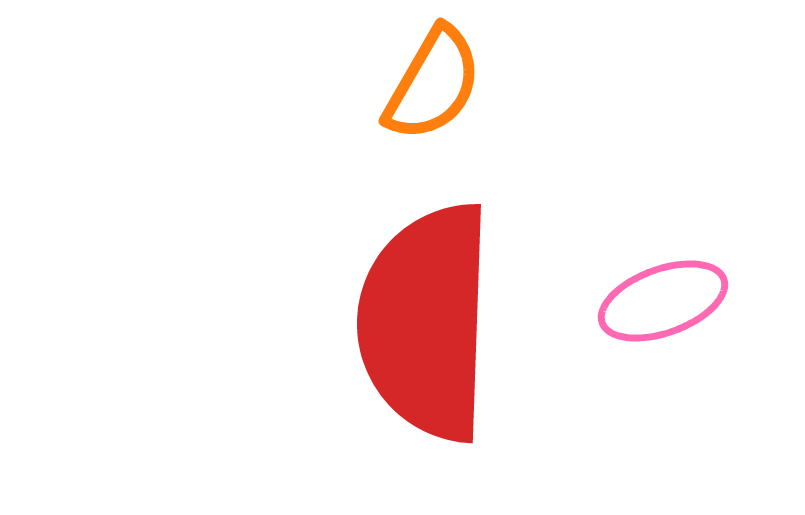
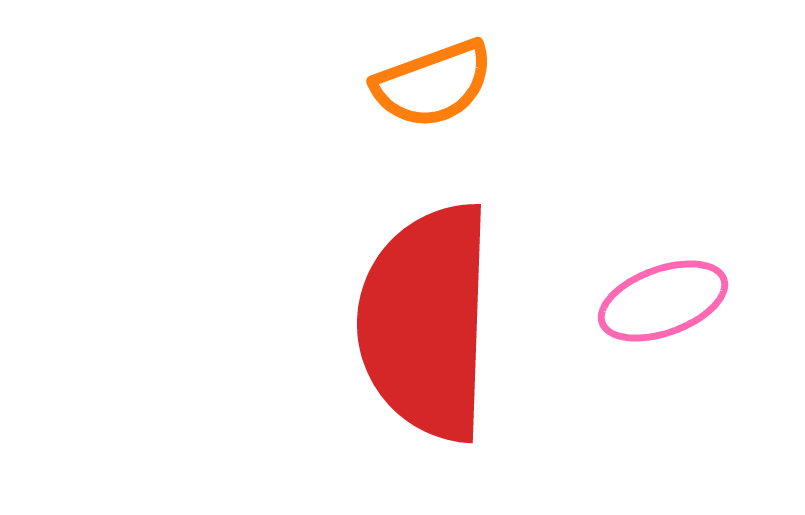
orange semicircle: rotated 40 degrees clockwise
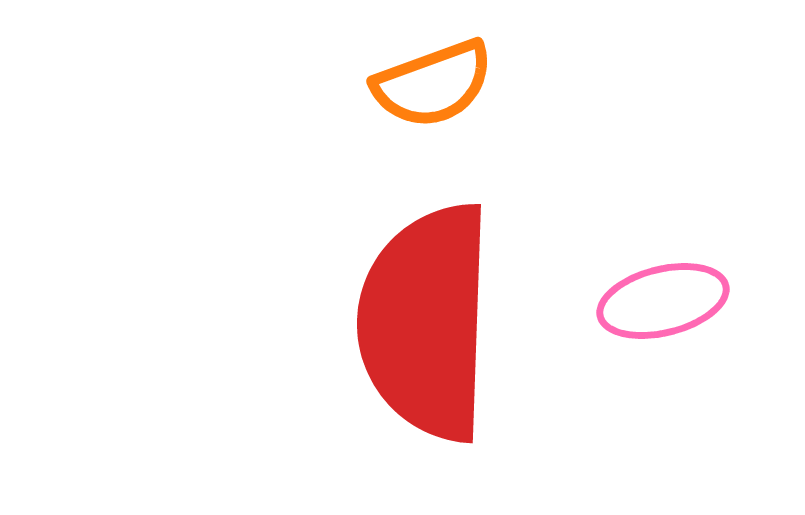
pink ellipse: rotated 6 degrees clockwise
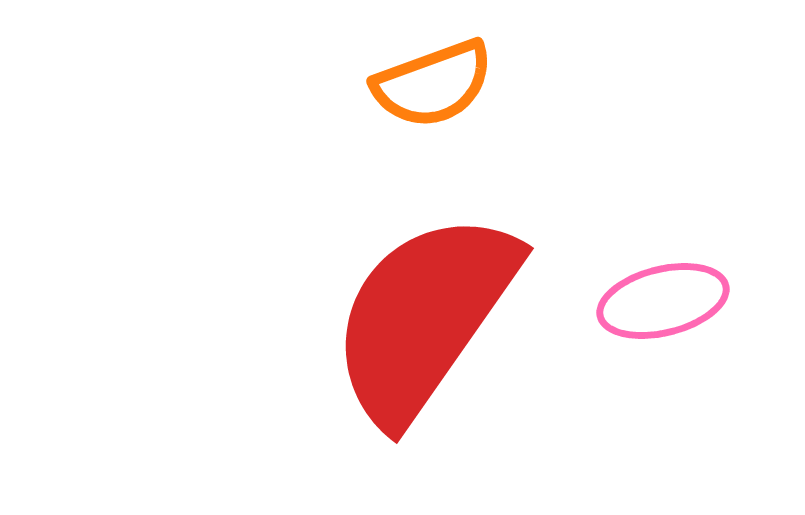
red semicircle: moved 2 px left, 5 px up; rotated 33 degrees clockwise
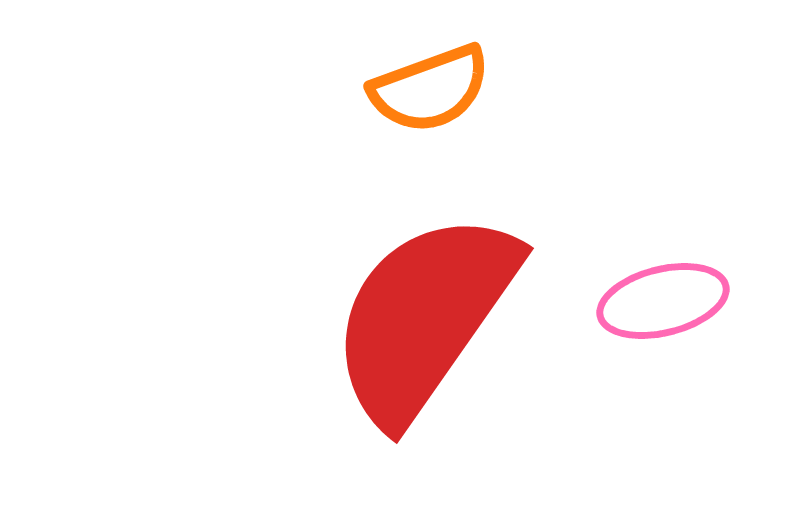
orange semicircle: moved 3 px left, 5 px down
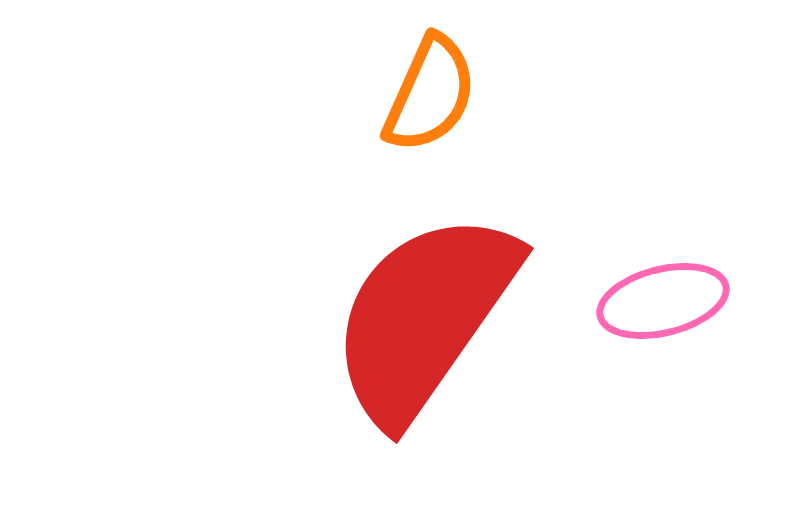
orange semicircle: moved 5 px down; rotated 46 degrees counterclockwise
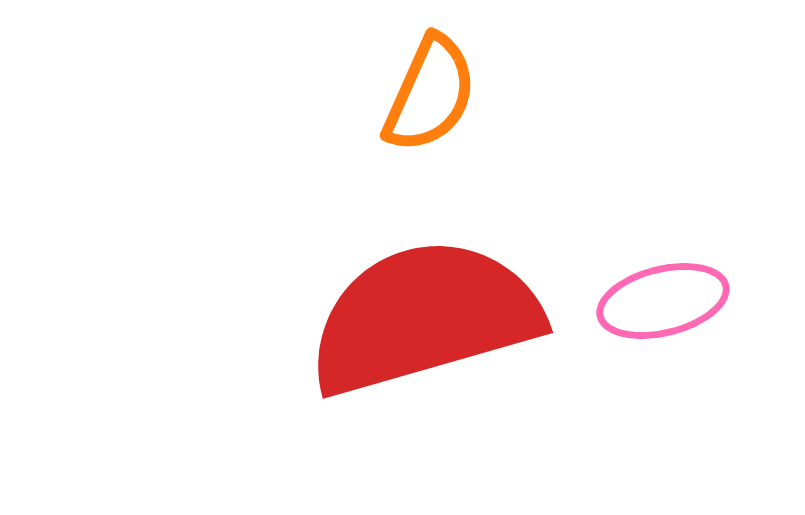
red semicircle: rotated 39 degrees clockwise
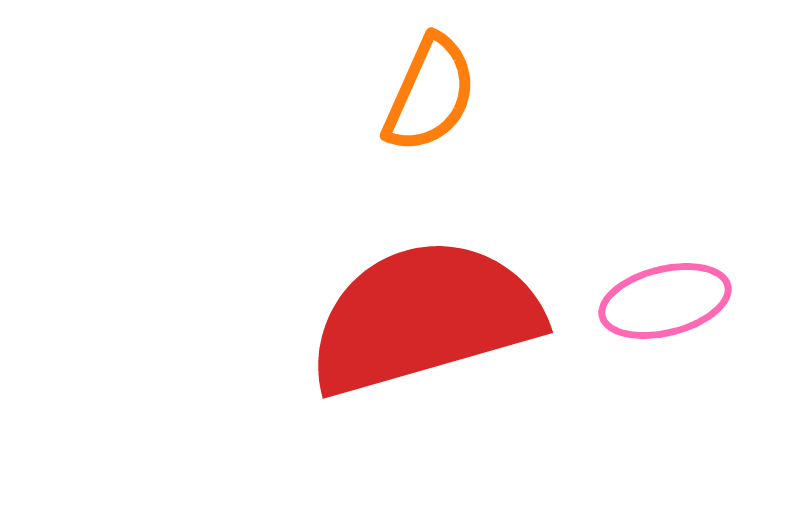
pink ellipse: moved 2 px right
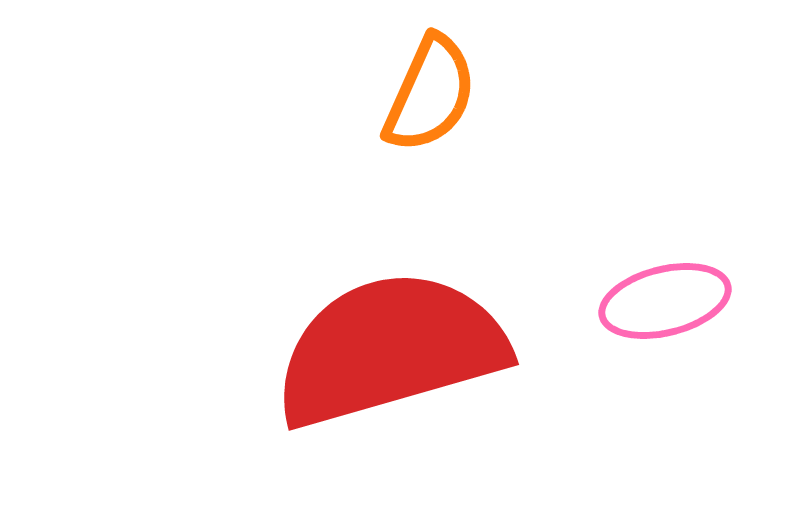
red semicircle: moved 34 px left, 32 px down
